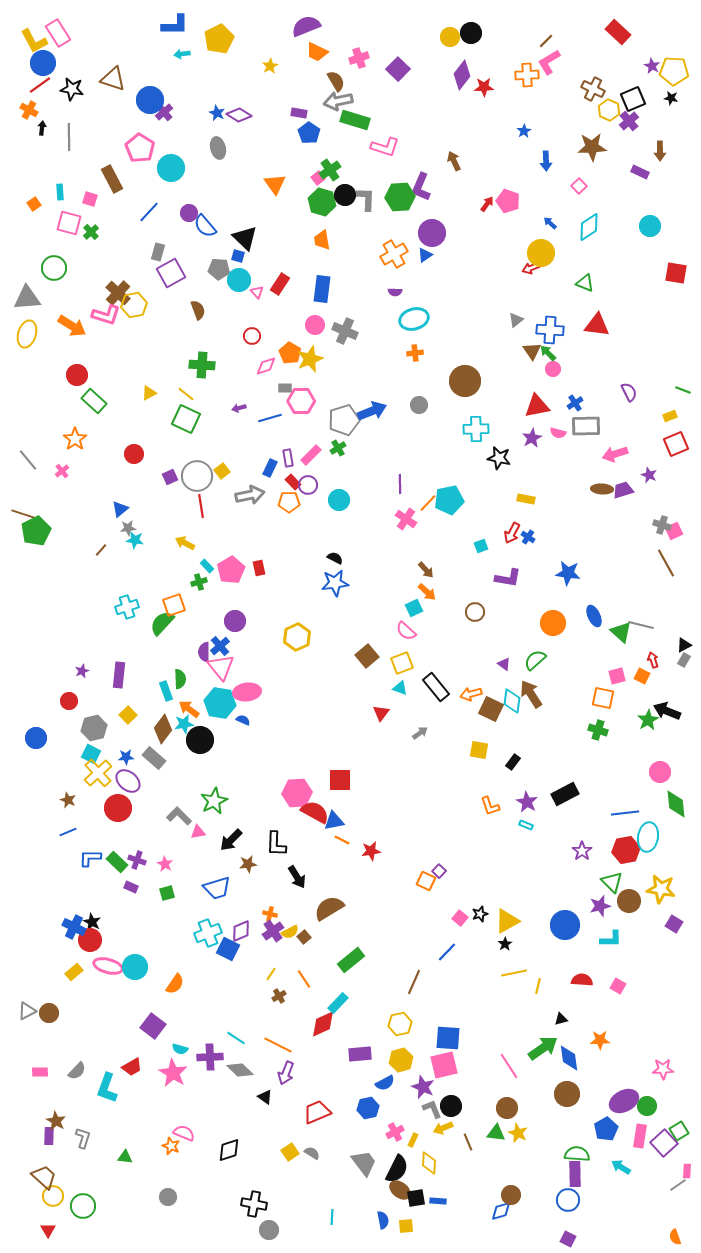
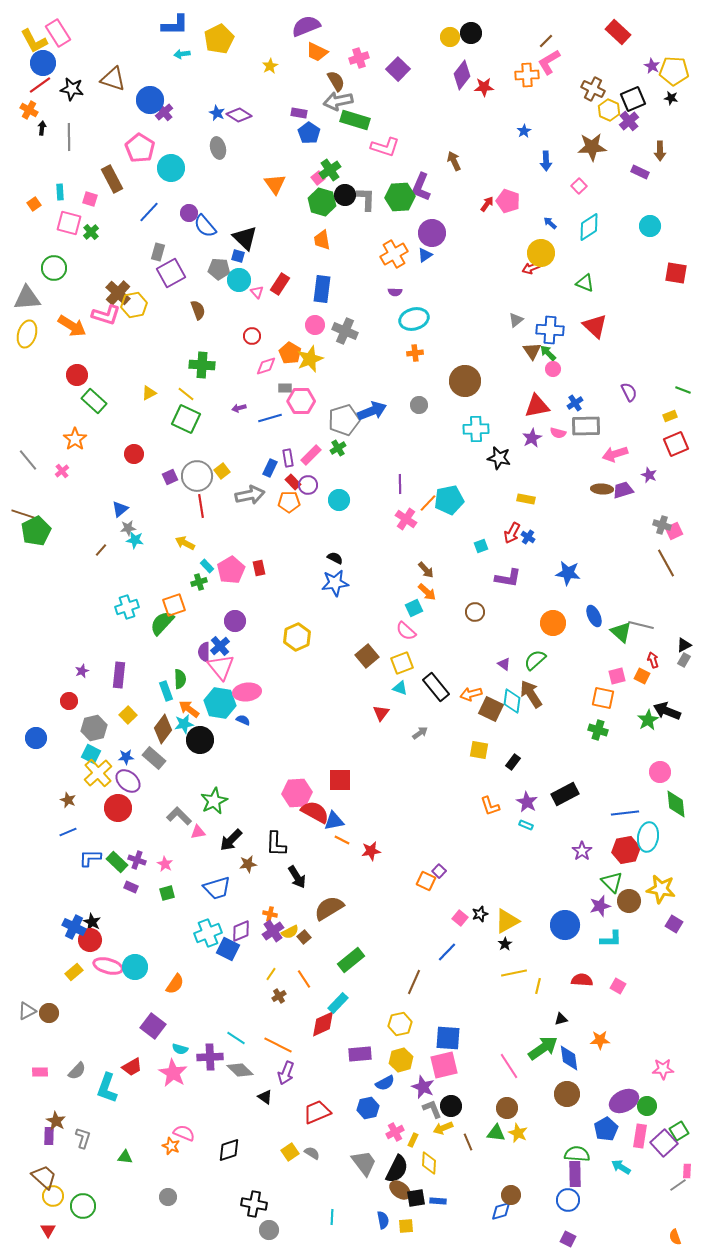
red triangle at (597, 325): moved 2 px left, 1 px down; rotated 36 degrees clockwise
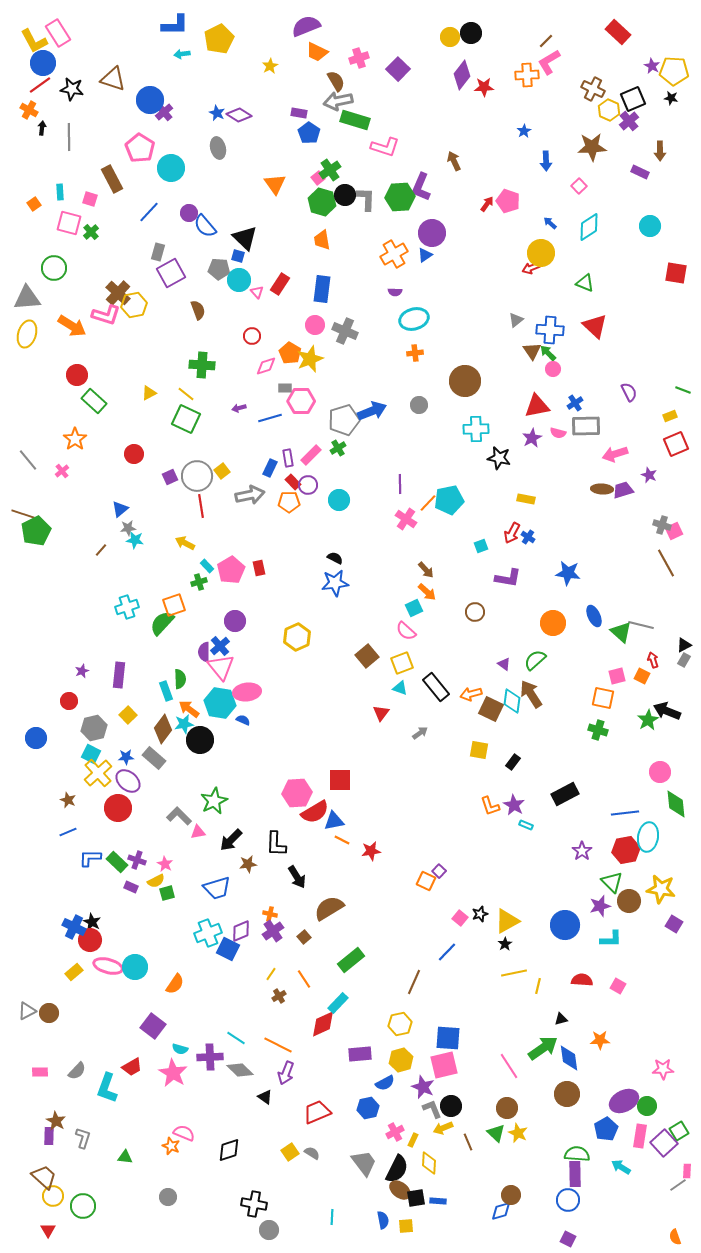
purple star at (527, 802): moved 13 px left, 3 px down
red semicircle at (315, 812): rotated 120 degrees clockwise
yellow semicircle at (290, 932): moved 134 px left, 51 px up
green triangle at (496, 1133): rotated 36 degrees clockwise
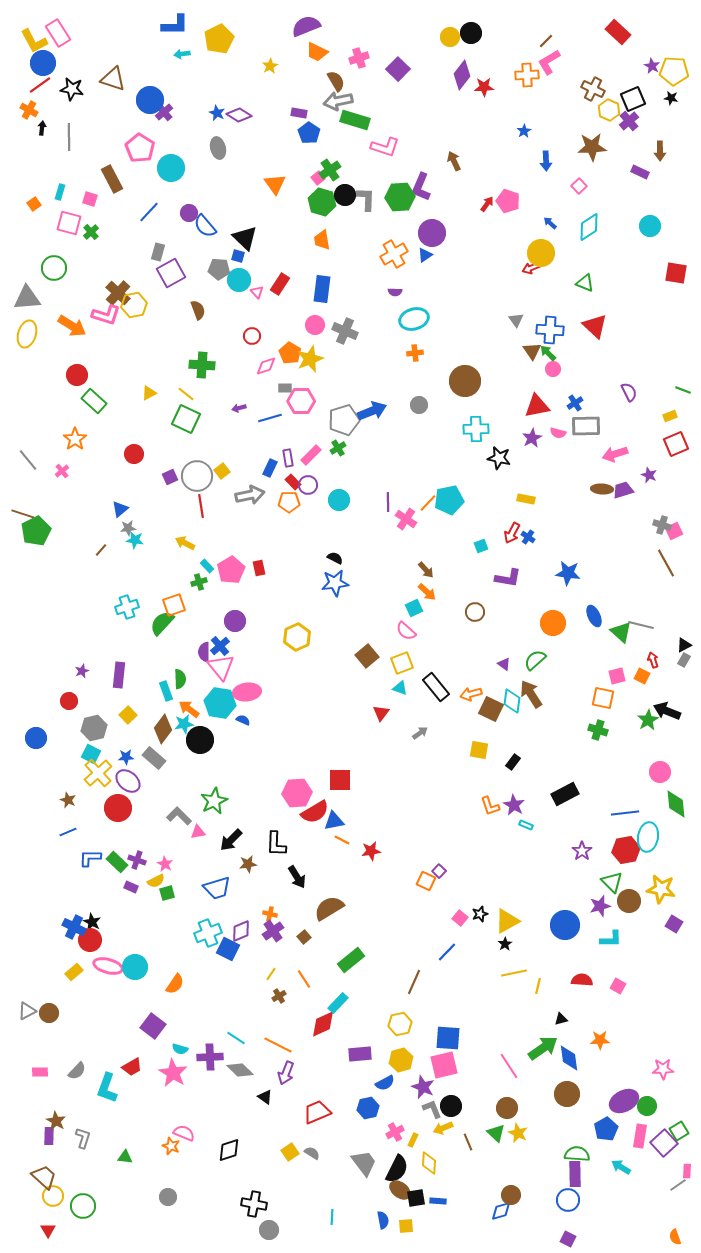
cyan rectangle at (60, 192): rotated 21 degrees clockwise
gray triangle at (516, 320): rotated 28 degrees counterclockwise
purple line at (400, 484): moved 12 px left, 18 px down
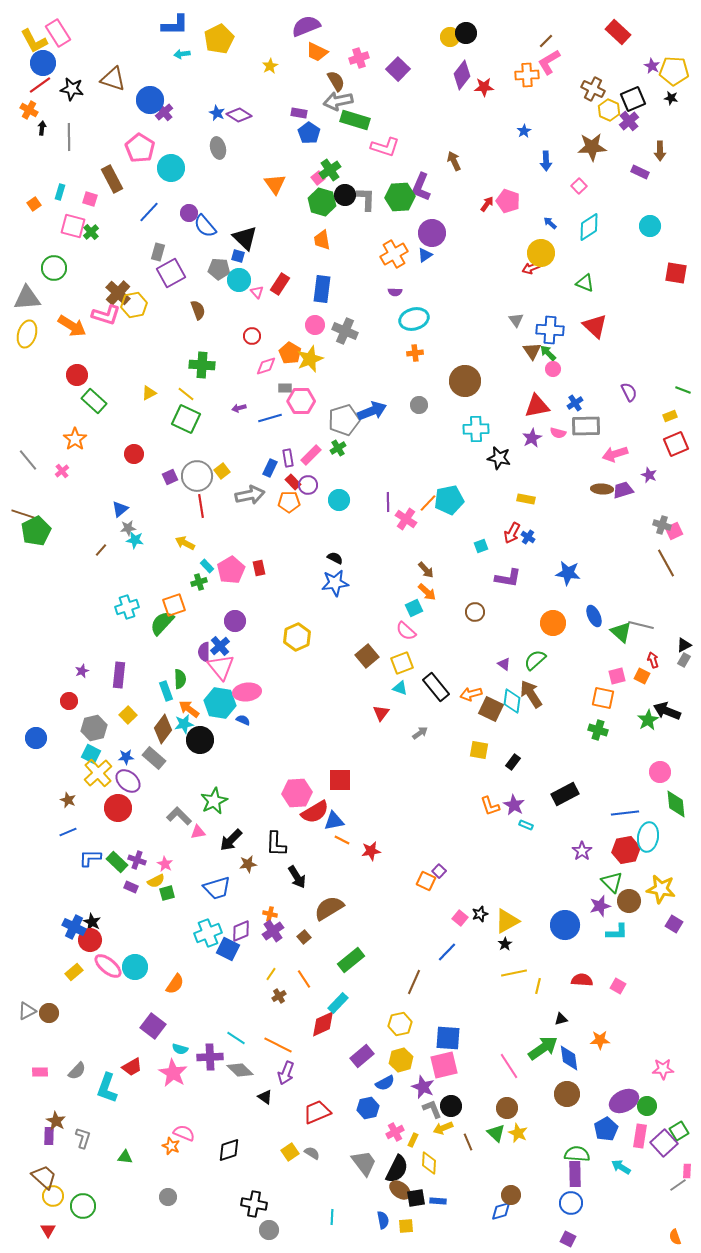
black circle at (471, 33): moved 5 px left
pink square at (69, 223): moved 4 px right, 3 px down
cyan L-shape at (611, 939): moved 6 px right, 7 px up
pink ellipse at (108, 966): rotated 24 degrees clockwise
purple rectangle at (360, 1054): moved 2 px right, 2 px down; rotated 35 degrees counterclockwise
blue circle at (568, 1200): moved 3 px right, 3 px down
